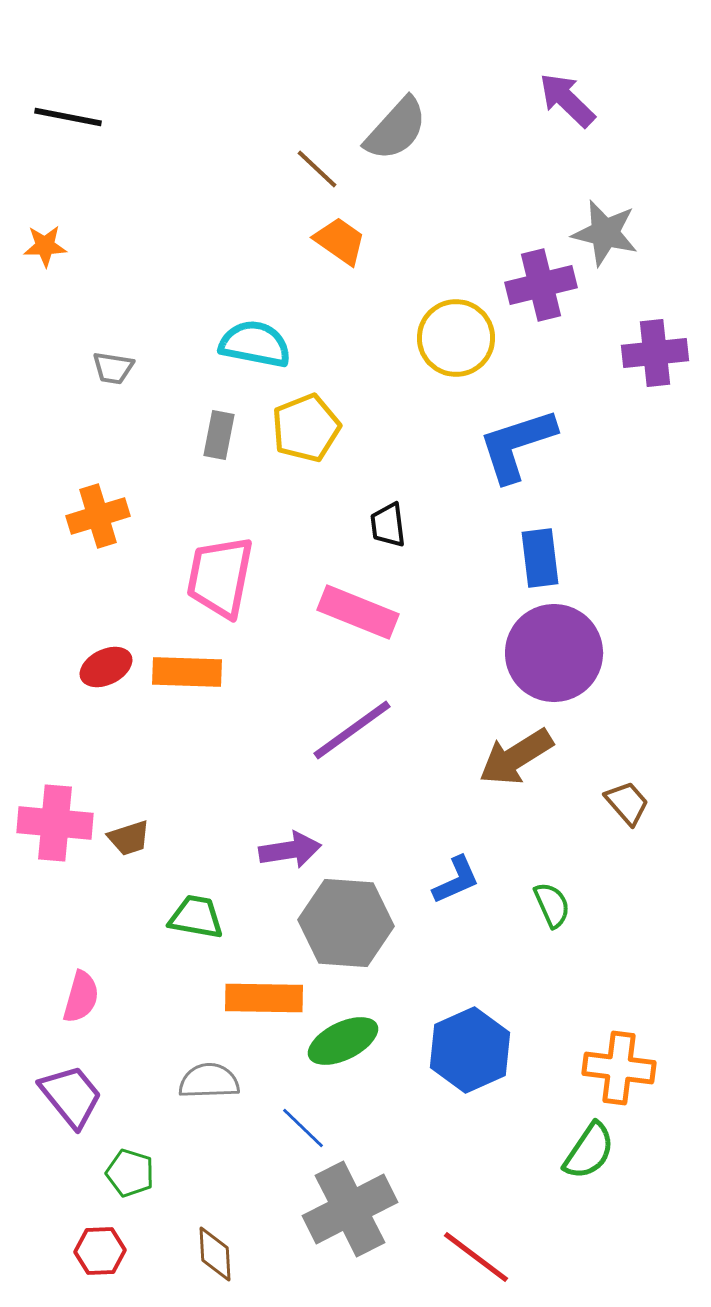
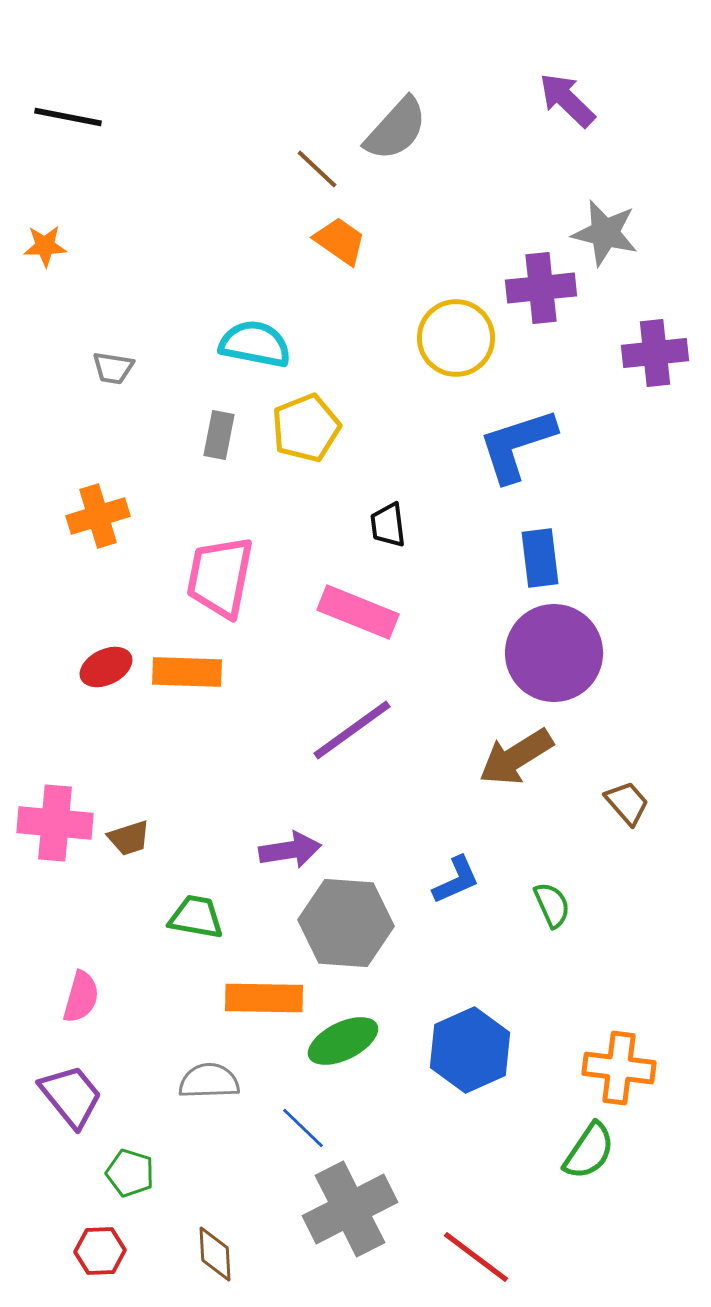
purple cross at (541, 285): moved 3 px down; rotated 8 degrees clockwise
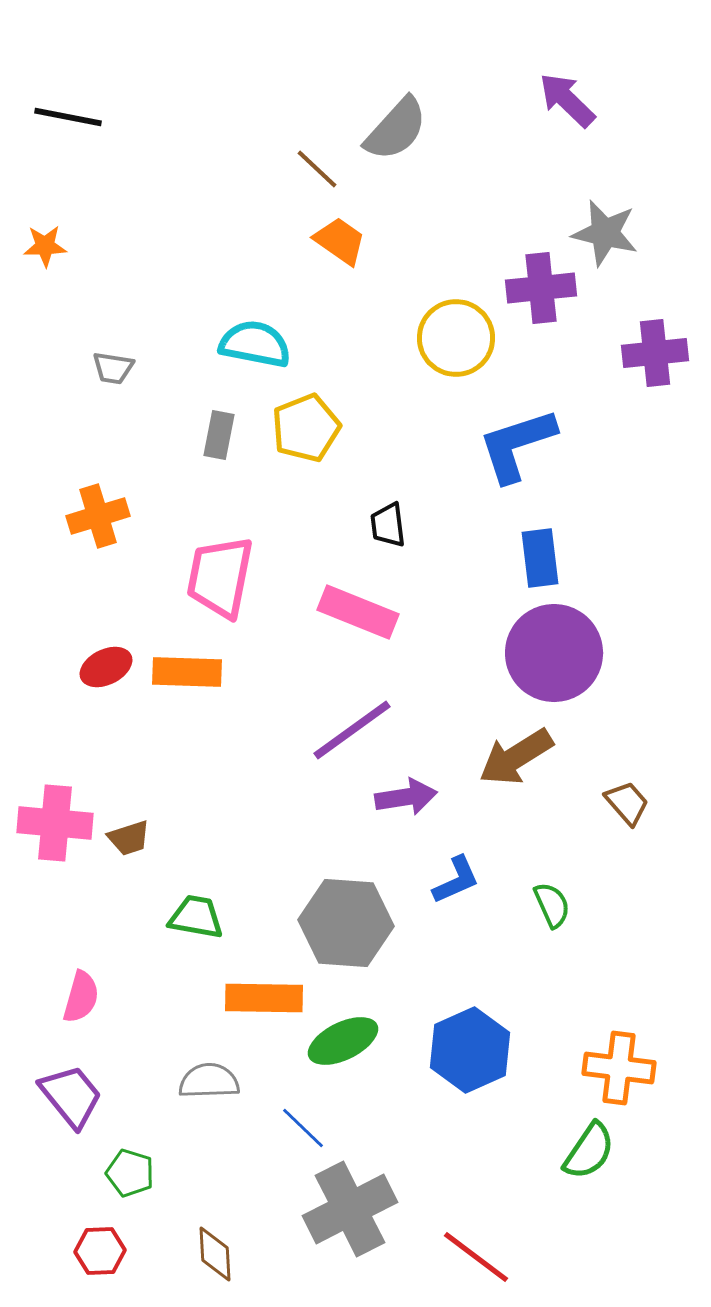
purple arrow at (290, 850): moved 116 px right, 53 px up
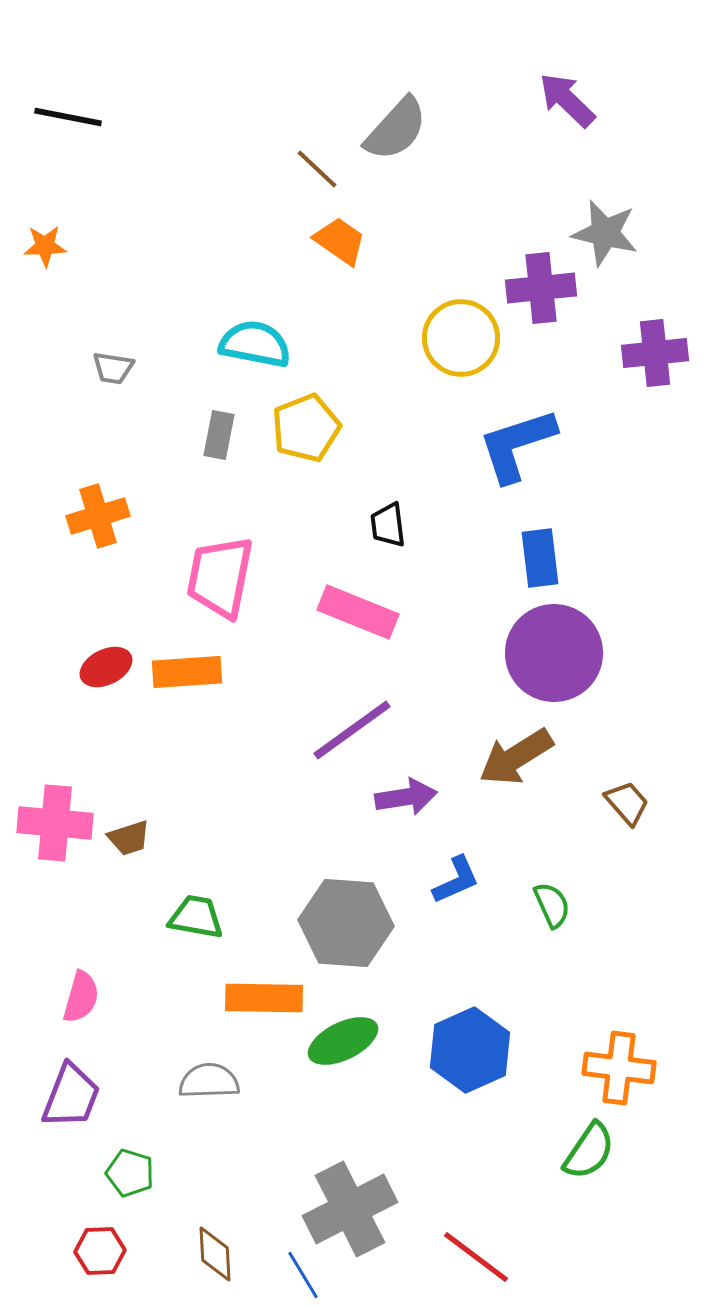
yellow circle at (456, 338): moved 5 px right
orange rectangle at (187, 672): rotated 6 degrees counterclockwise
purple trapezoid at (71, 1096): rotated 60 degrees clockwise
blue line at (303, 1128): moved 147 px down; rotated 15 degrees clockwise
